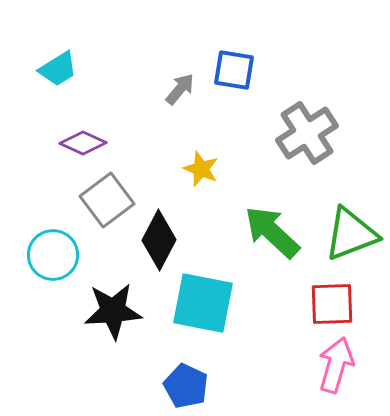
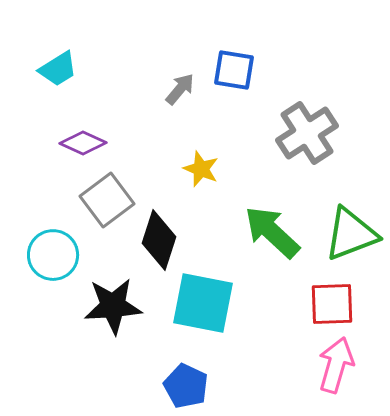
black diamond: rotated 10 degrees counterclockwise
black star: moved 5 px up
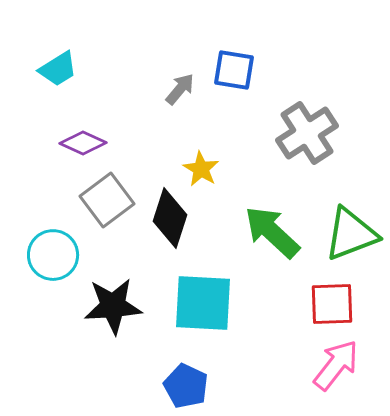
yellow star: rotated 9 degrees clockwise
black diamond: moved 11 px right, 22 px up
cyan square: rotated 8 degrees counterclockwise
pink arrow: rotated 22 degrees clockwise
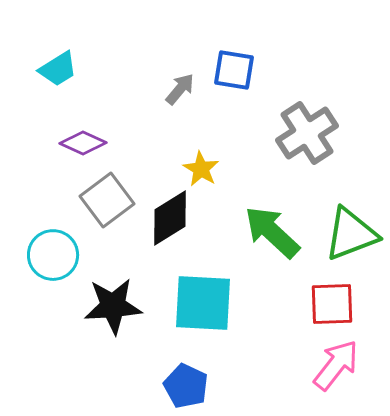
black diamond: rotated 40 degrees clockwise
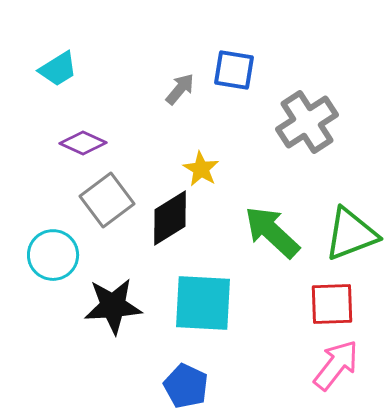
gray cross: moved 11 px up
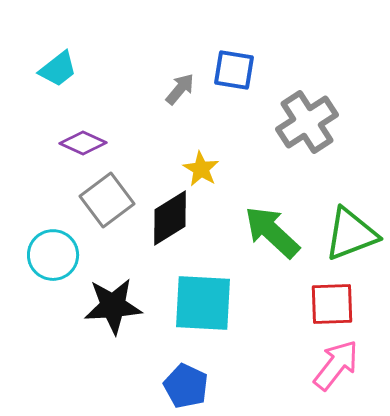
cyan trapezoid: rotated 6 degrees counterclockwise
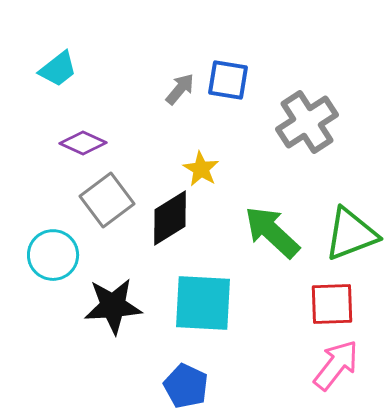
blue square: moved 6 px left, 10 px down
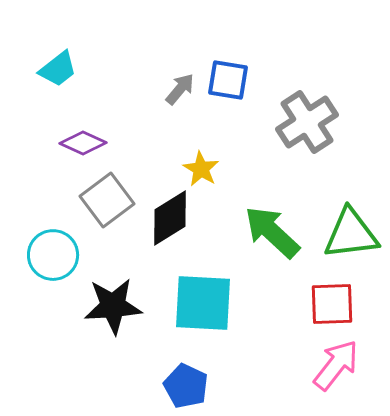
green triangle: rotated 14 degrees clockwise
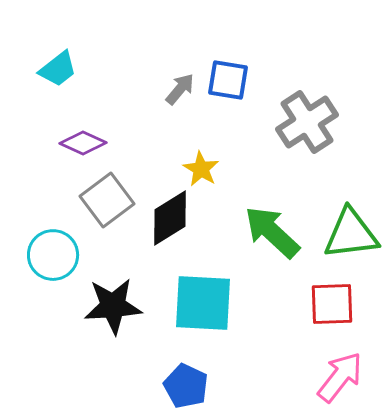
pink arrow: moved 4 px right, 12 px down
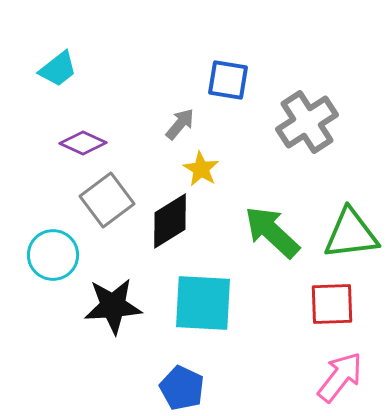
gray arrow: moved 35 px down
black diamond: moved 3 px down
blue pentagon: moved 4 px left, 2 px down
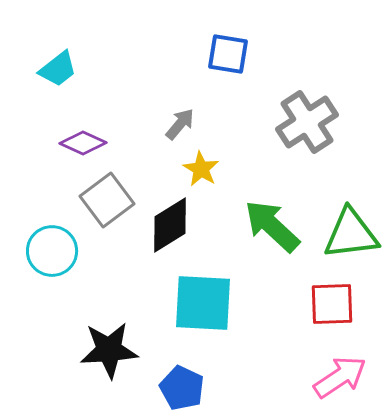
blue square: moved 26 px up
black diamond: moved 4 px down
green arrow: moved 6 px up
cyan circle: moved 1 px left, 4 px up
black star: moved 4 px left, 44 px down
pink arrow: rotated 18 degrees clockwise
